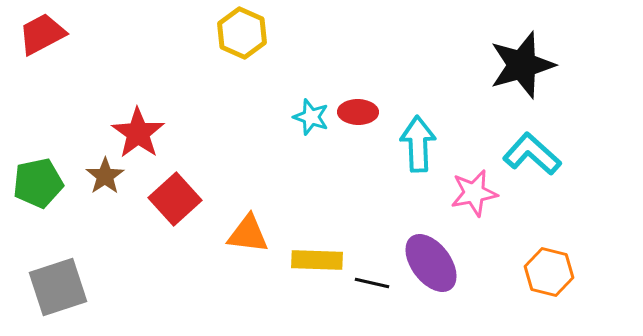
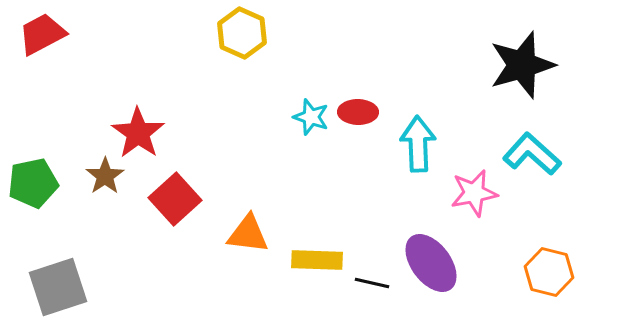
green pentagon: moved 5 px left
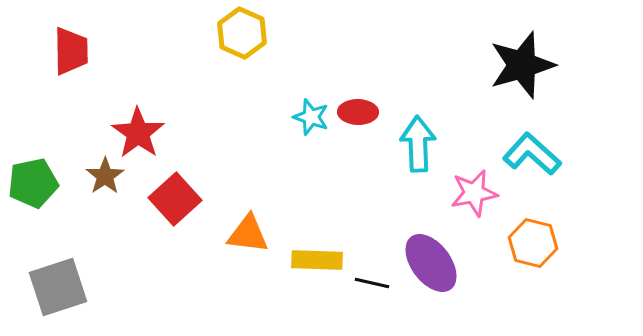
red trapezoid: moved 29 px right, 17 px down; rotated 117 degrees clockwise
orange hexagon: moved 16 px left, 29 px up
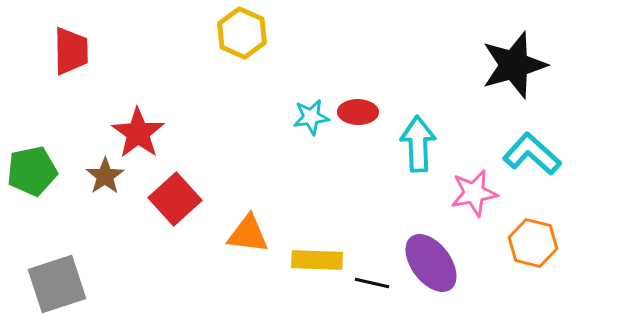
black star: moved 8 px left
cyan star: rotated 27 degrees counterclockwise
green pentagon: moved 1 px left, 12 px up
gray square: moved 1 px left, 3 px up
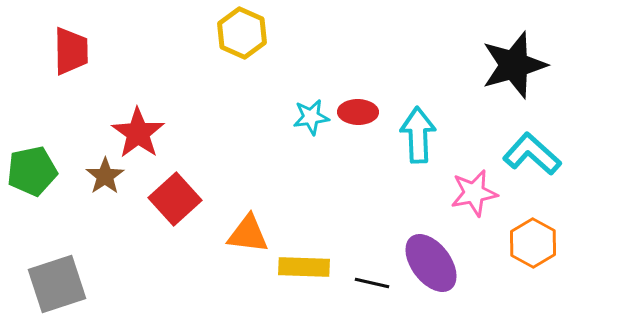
cyan arrow: moved 9 px up
orange hexagon: rotated 15 degrees clockwise
yellow rectangle: moved 13 px left, 7 px down
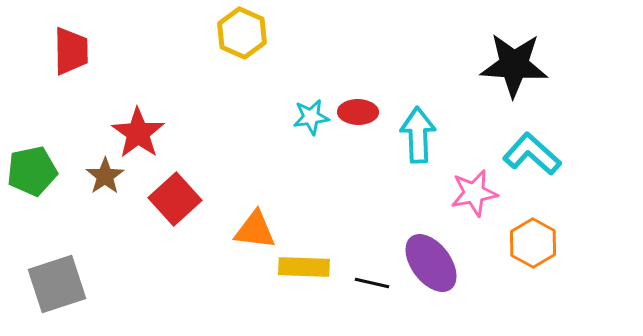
black star: rotated 20 degrees clockwise
orange triangle: moved 7 px right, 4 px up
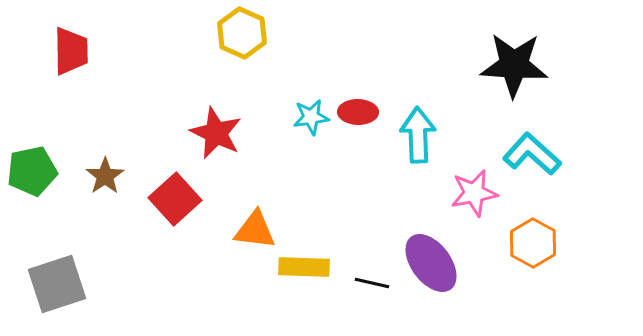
red star: moved 78 px right; rotated 10 degrees counterclockwise
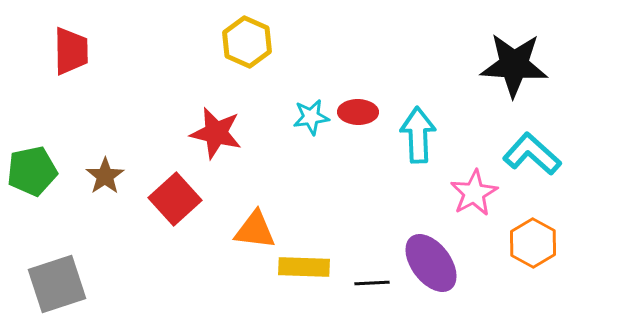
yellow hexagon: moved 5 px right, 9 px down
red star: rotated 12 degrees counterclockwise
pink star: rotated 18 degrees counterclockwise
black line: rotated 16 degrees counterclockwise
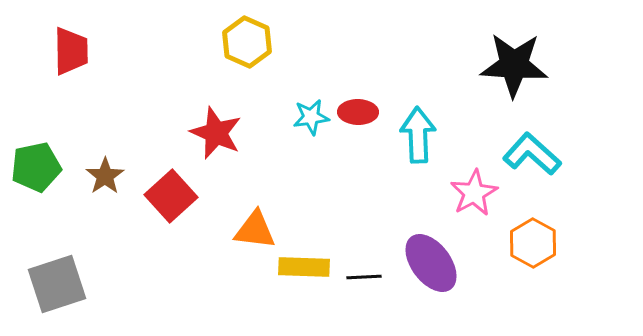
red star: rotated 10 degrees clockwise
green pentagon: moved 4 px right, 4 px up
red square: moved 4 px left, 3 px up
black line: moved 8 px left, 6 px up
